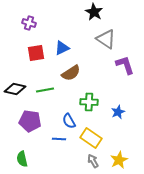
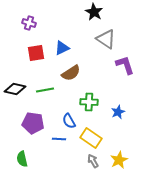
purple pentagon: moved 3 px right, 2 px down
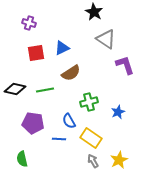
green cross: rotated 18 degrees counterclockwise
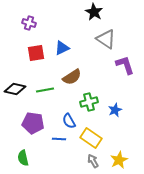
brown semicircle: moved 1 px right, 4 px down
blue star: moved 3 px left, 2 px up
green semicircle: moved 1 px right, 1 px up
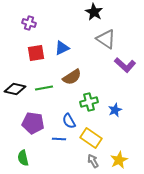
purple L-shape: rotated 150 degrees clockwise
green line: moved 1 px left, 2 px up
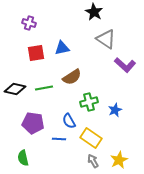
blue triangle: rotated 14 degrees clockwise
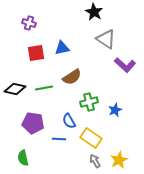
gray arrow: moved 2 px right
